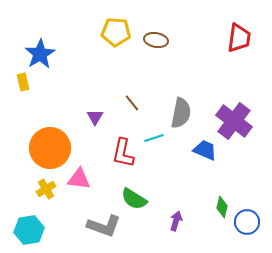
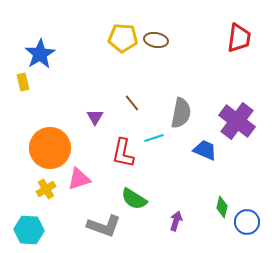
yellow pentagon: moved 7 px right, 6 px down
purple cross: moved 3 px right
pink triangle: rotated 25 degrees counterclockwise
cyan hexagon: rotated 12 degrees clockwise
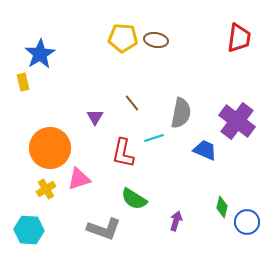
gray L-shape: moved 3 px down
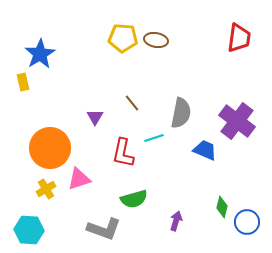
green semicircle: rotated 48 degrees counterclockwise
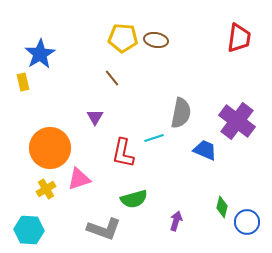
brown line: moved 20 px left, 25 px up
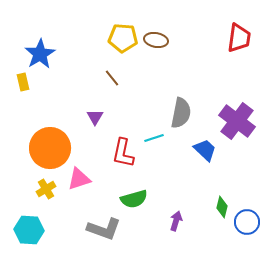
blue trapezoid: rotated 20 degrees clockwise
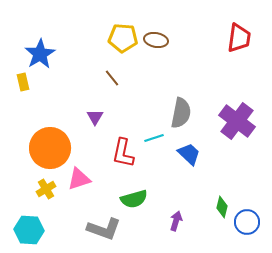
blue trapezoid: moved 16 px left, 4 px down
